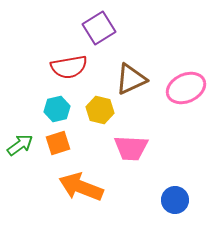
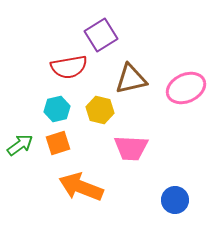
purple square: moved 2 px right, 7 px down
brown triangle: rotated 12 degrees clockwise
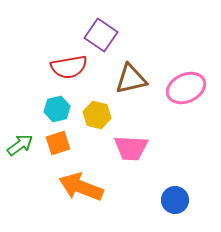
purple square: rotated 24 degrees counterclockwise
yellow hexagon: moved 3 px left, 5 px down
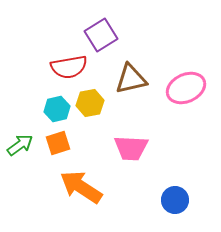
purple square: rotated 24 degrees clockwise
yellow hexagon: moved 7 px left, 12 px up; rotated 24 degrees counterclockwise
orange arrow: rotated 12 degrees clockwise
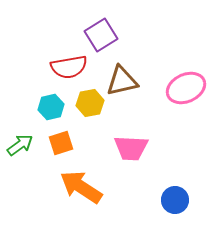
brown triangle: moved 9 px left, 2 px down
cyan hexagon: moved 6 px left, 2 px up
orange square: moved 3 px right
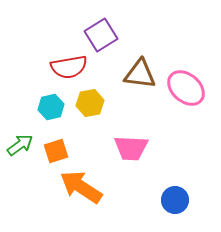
brown triangle: moved 18 px right, 7 px up; rotated 20 degrees clockwise
pink ellipse: rotated 66 degrees clockwise
orange square: moved 5 px left, 8 px down
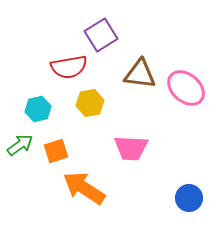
cyan hexagon: moved 13 px left, 2 px down
orange arrow: moved 3 px right, 1 px down
blue circle: moved 14 px right, 2 px up
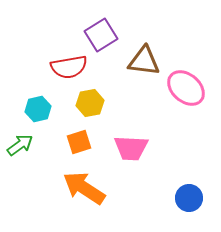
brown triangle: moved 4 px right, 13 px up
orange square: moved 23 px right, 9 px up
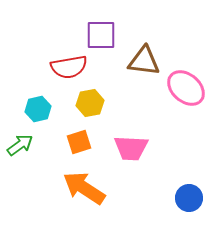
purple square: rotated 32 degrees clockwise
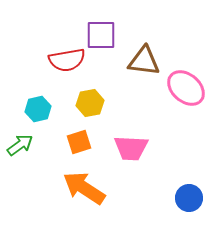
red semicircle: moved 2 px left, 7 px up
